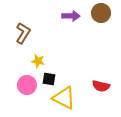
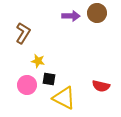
brown circle: moved 4 px left
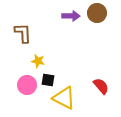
brown L-shape: rotated 35 degrees counterclockwise
black square: moved 1 px left, 1 px down
red semicircle: rotated 144 degrees counterclockwise
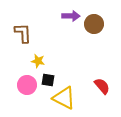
brown circle: moved 3 px left, 11 px down
red semicircle: moved 1 px right
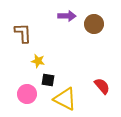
purple arrow: moved 4 px left
pink circle: moved 9 px down
yellow triangle: moved 1 px right, 1 px down
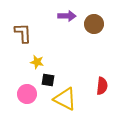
yellow star: moved 1 px left, 1 px down
red semicircle: rotated 48 degrees clockwise
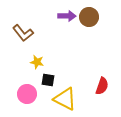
brown circle: moved 5 px left, 7 px up
brown L-shape: rotated 145 degrees clockwise
red semicircle: rotated 12 degrees clockwise
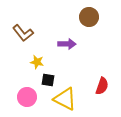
purple arrow: moved 28 px down
pink circle: moved 3 px down
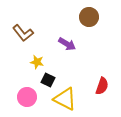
purple arrow: rotated 30 degrees clockwise
black square: rotated 16 degrees clockwise
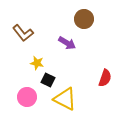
brown circle: moved 5 px left, 2 px down
purple arrow: moved 1 px up
yellow star: moved 1 px down
red semicircle: moved 3 px right, 8 px up
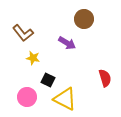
yellow star: moved 4 px left, 5 px up
red semicircle: rotated 36 degrees counterclockwise
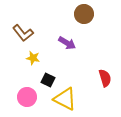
brown circle: moved 5 px up
